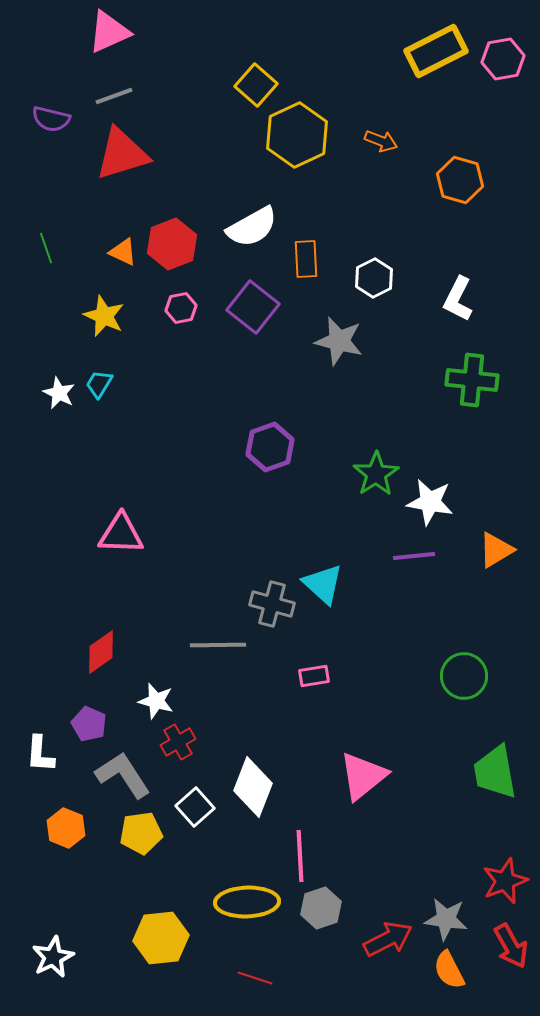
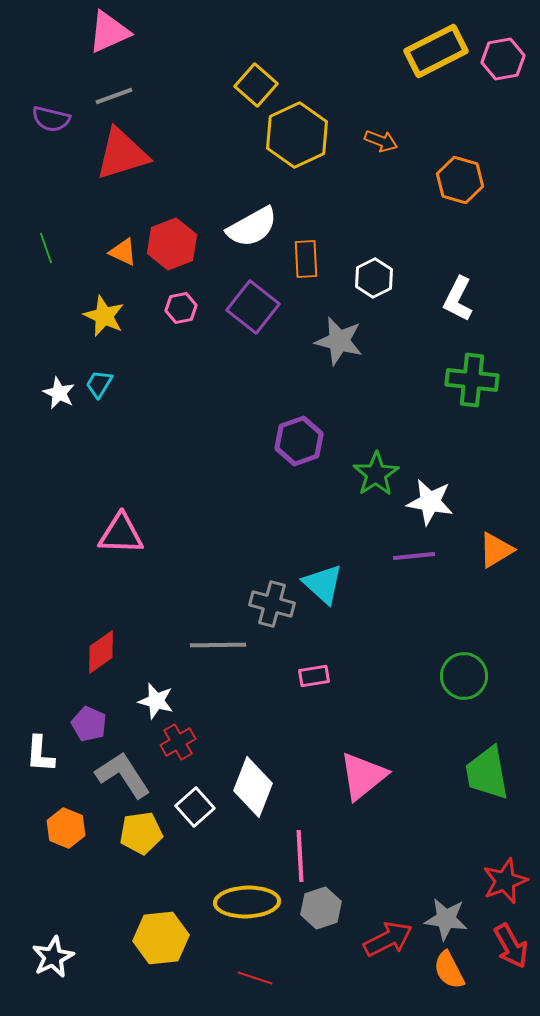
purple hexagon at (270, 447): moved 29 px right, 6 px up
green trapezoid at (495, 772): moved 8 px left, 1 px down
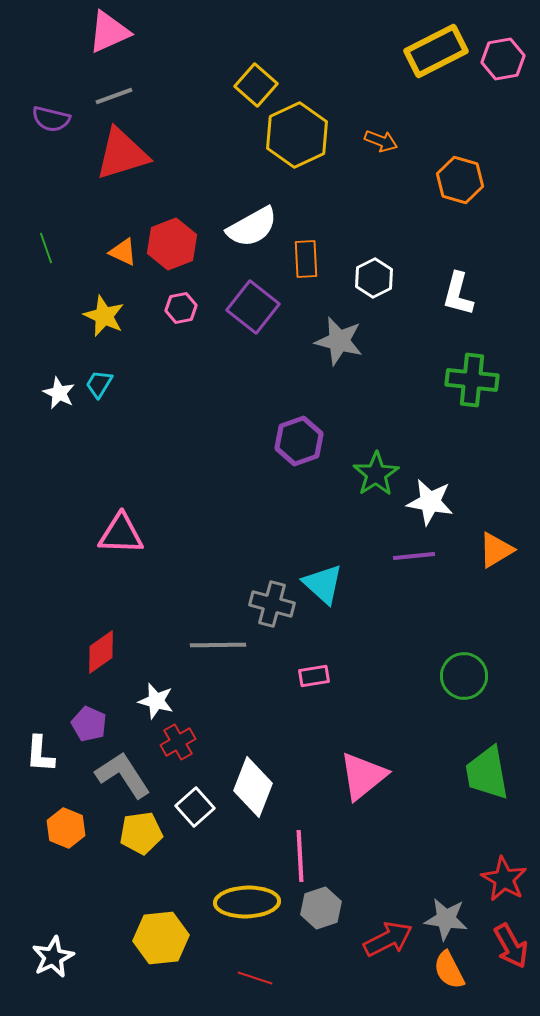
white L-shape at (458, 299): moved 5 px up; rotated 12 degrees counterclockwise
red star at (505, 881): moved 1 px left, 2 px up; rotated 21 degrees counterclockwise
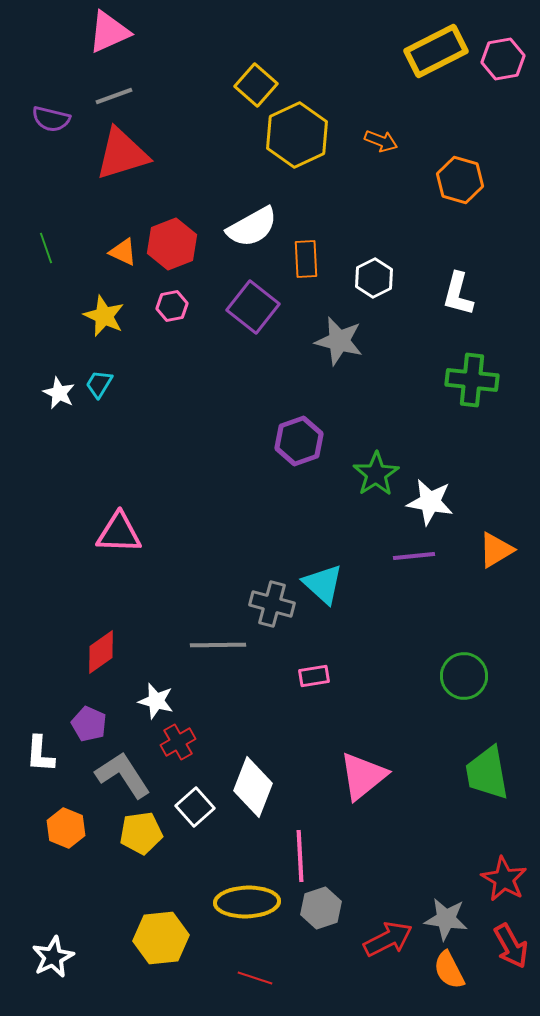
pink hexagon at (181, 308): moved 9 px left, 2 px up
pink triangle at (121, 534): moved 2 px left, 1 px up
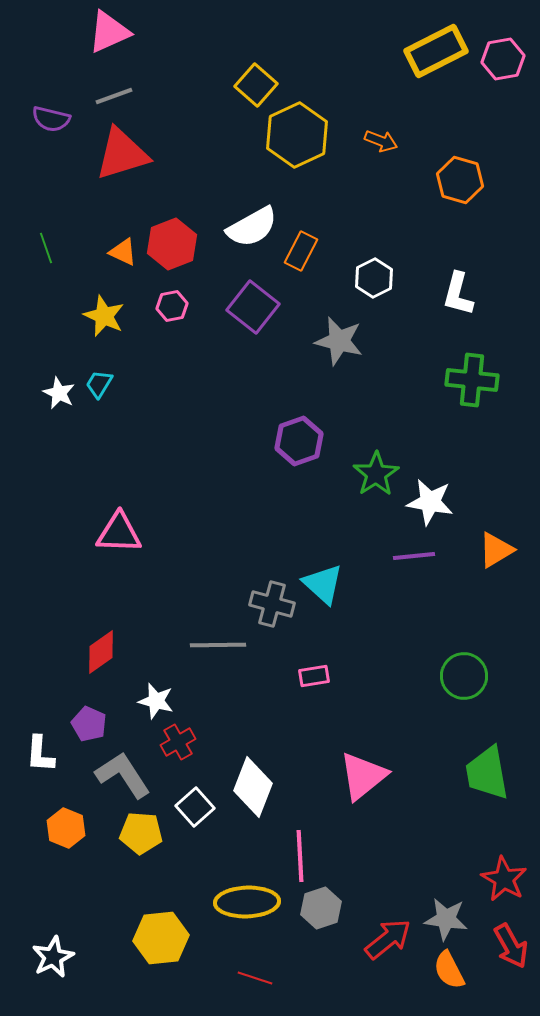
orange rectangle at (306, 259): moved 5 px left, 8 px up; rotated 30 degrees clockwise
yellow pentagon at (141, 833): rotated 12 degrees clockwise
red arrow at (388, 939): rotated 12 degrees counterclockwise
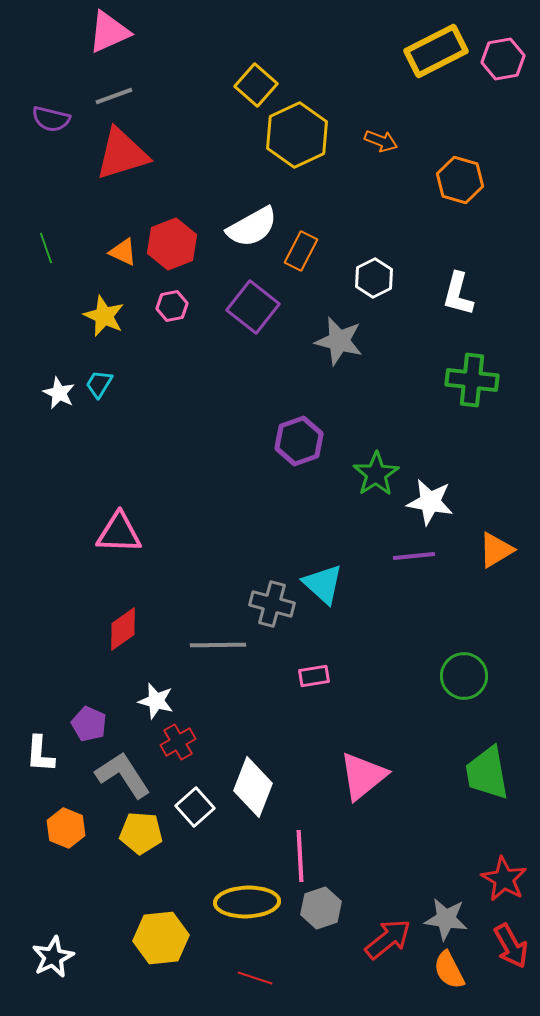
red diamond at (101, 652): moved 22 px right, 23 px up
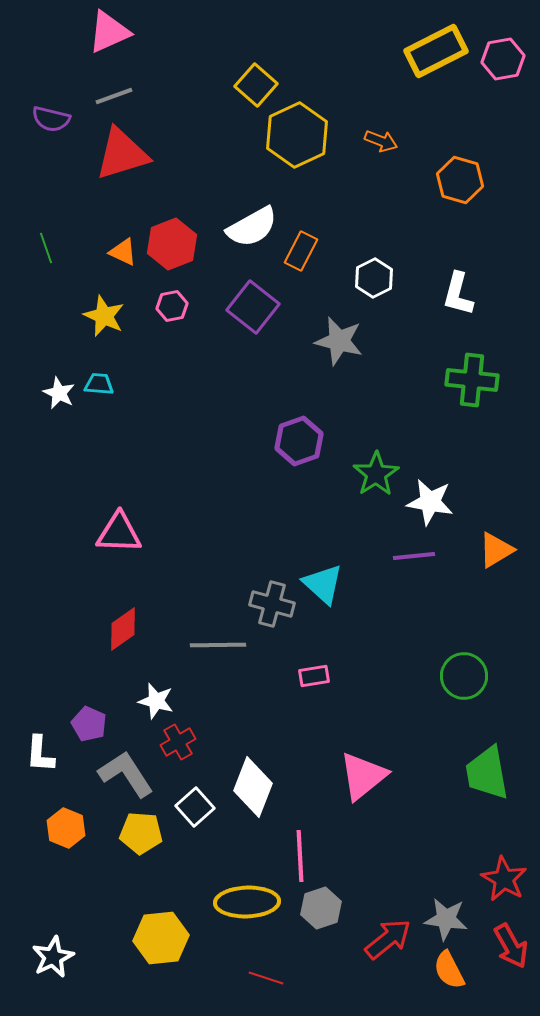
cyan trapezoid at (99, 384): rotated 64 degrees clockwise
gray L-shape at (123, 775): moved 3 px right, 1 px up
red line at (255, 978): moved 11 px right
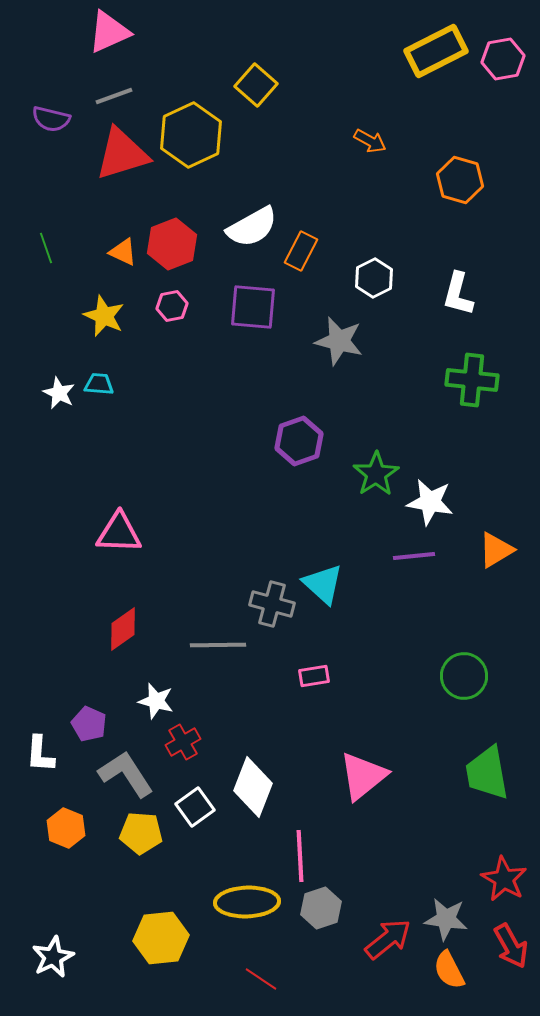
yellow hexagon at (297, 135): moved 106 px left
orange arrow at (381, 141): moved 11 px left; rotated 8 degrees clockwise
purple square at (253, 307): rotated 33 degrees counterclockwise
red cross at (178, 742): moved 5 px right
white square at (195, 807): rotated 6 degrees clockwise
red line at (266, 978): moved 5 px left, 1 px down; rotated 16 degrees clockwise
